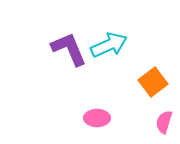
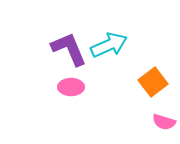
pink ellipse: moved 26 px left, 31 px up
pink semicircle: rotated 90 degrees counterclockwise
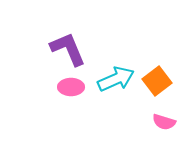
cyan arrow: moved 7 px right, 34 px down
purple L-shape: moved 1 px left
orange square: moved 4 px right, 1 px up
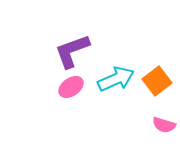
purple L-shape: moved 4 px right, 2 px down; rotated 87 degrees counterclockwise
pink ellipse: rotated 35 degrees counterclockwise
pink semicircle: moved 3 px down
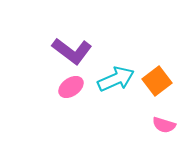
purple L-shape: rotated 123 degrees counterclockwise
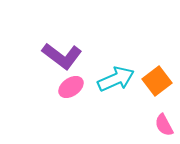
purple L-shape: moved 10 px left, 5 px down
pink semicircle: rotated 45 degrees clockwise
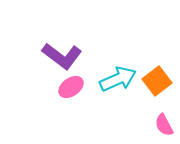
cyan arrow: moved 2 px right
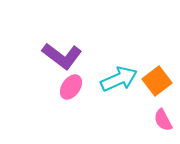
cyan arrow: moved 1 px right
pink ellipse: rotated 20 degrees counterclockwise
pink semicircle: moved 1 px left, 5 px up
